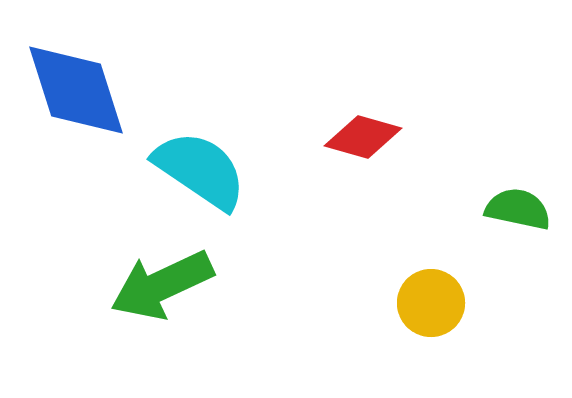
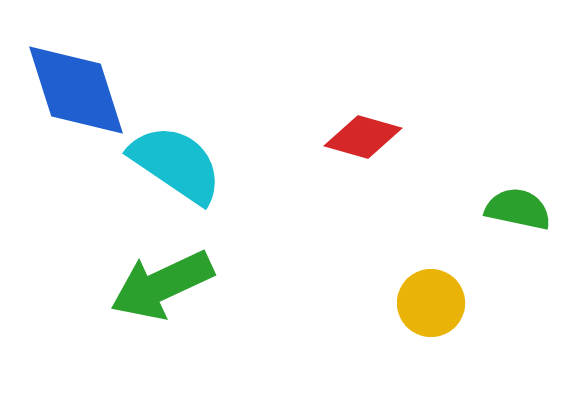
cyan semicircle: moved 24 px left, 6 px up
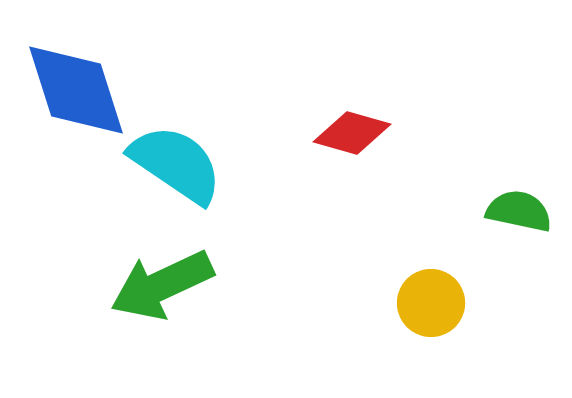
red diamond: moved 11 px left, 4 px up
green semicircle: moved 1 px right, 2 px down
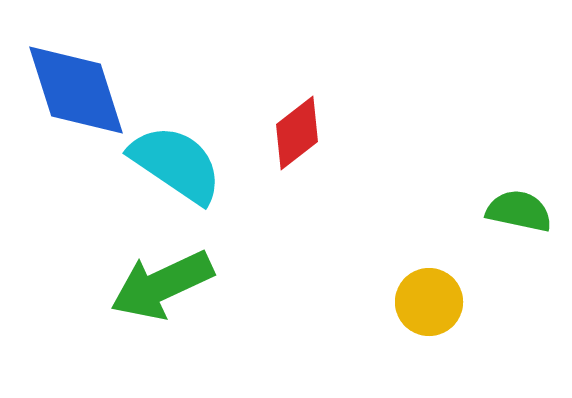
red diamond: moved 55 px left; rotated 54 degrees counterclockwise
yellow circle: moved 2 px left, 1 px up
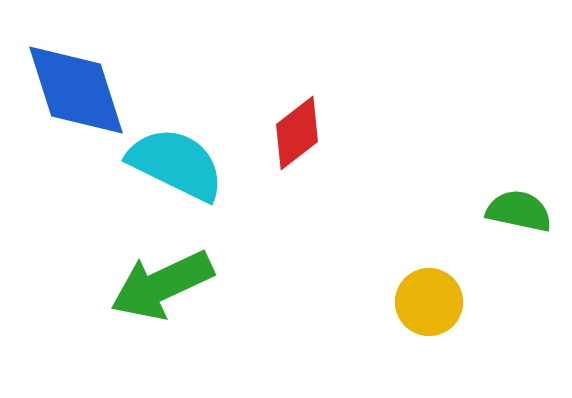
cyan semicircle: rotated 8 degrees counterclockwise
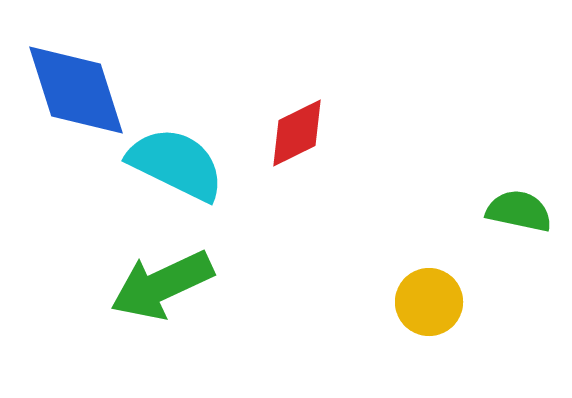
red diamond: rotated 12 degrees clockwise
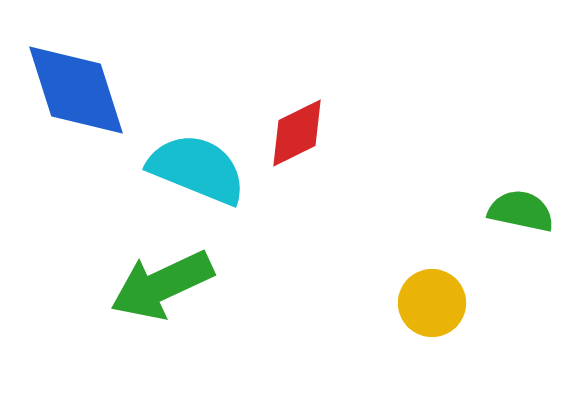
cyan semicircle: moved 21 px right, 5 px down; rotated 4 degrees counterclockwise
green semicircle: moved 2 px right
yellow circle: moved 3 px right, 1 px down
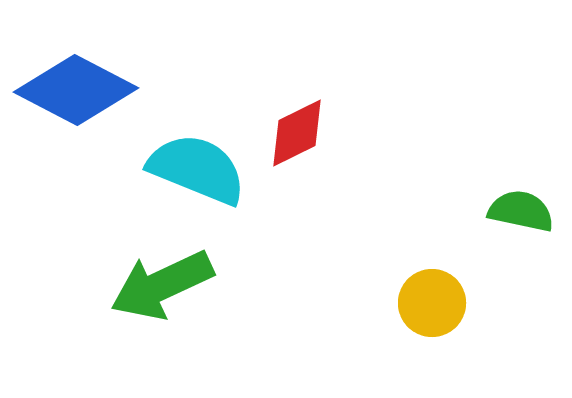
blue diamond: rotated 45 degrees counterclockwise
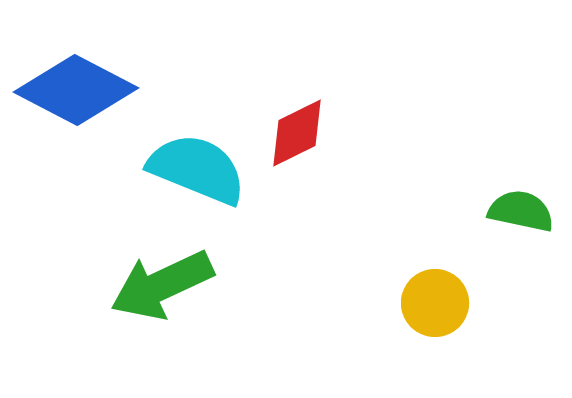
yellow circle: moved 3 px right
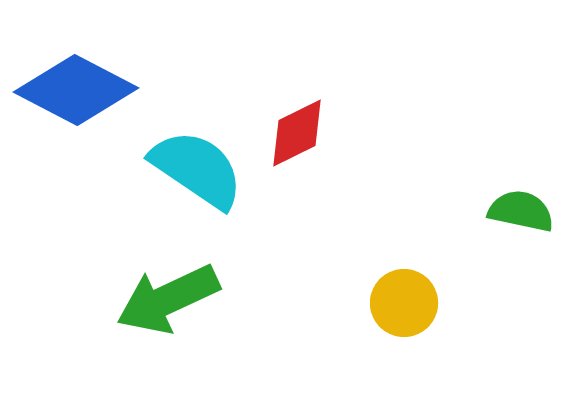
cyan semicircle: rotated 12 degrees clockwise
green arrow: moved 6 px right, 14 px down
yellow circle: moved 31 px left
